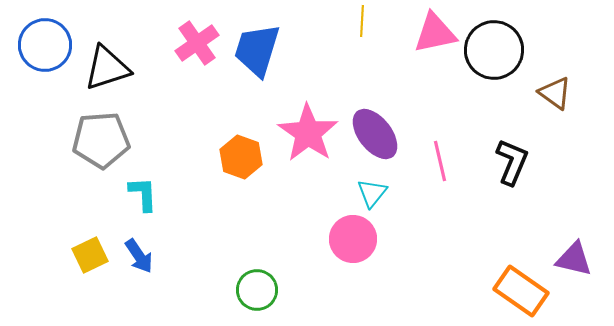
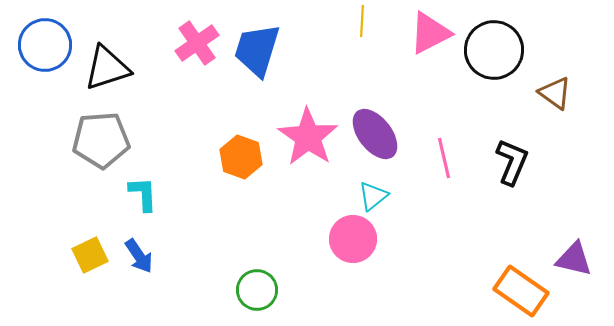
pink triangle: moved 5 px left; rotated 15 degrees counterclockwise
pink star: moved 4 px down
pink line: moved 4 px right, 3 px up
cyan triangle: moved 1 px right, 3 px down; rotated 12 degrees clockwise
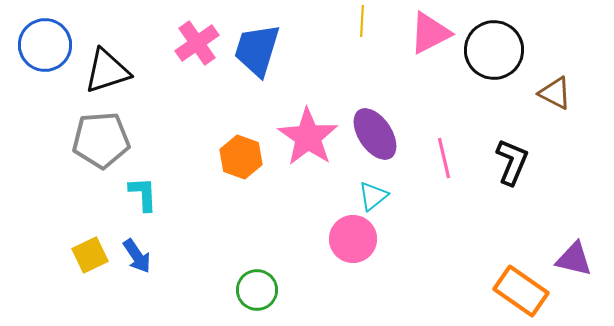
black triangle: moved 3 px down
brown triangle: rotated 9 degrees counterclockwise
purple ellipse: rotated 4 degrees clockwise
blue arrow: moved 2 px left
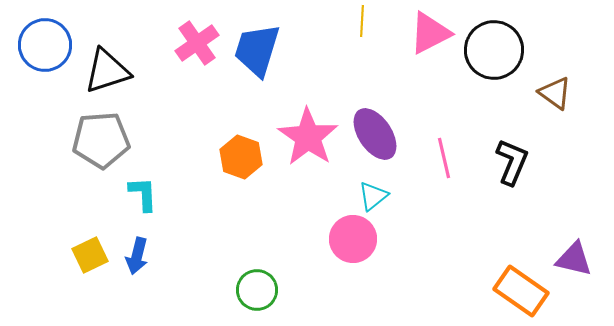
brown triangle: rotated 9 degrees clockwise
blue arrow: rotated 48 degrees clockwise
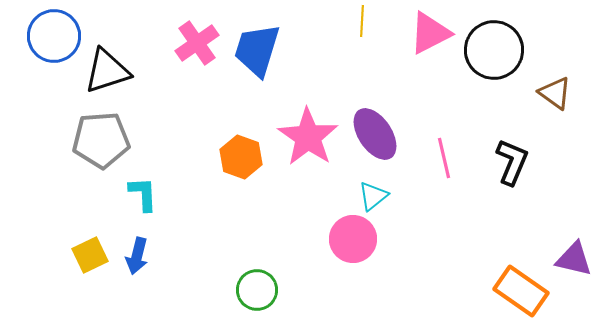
blue circle: moved 9 px right, 9 px up
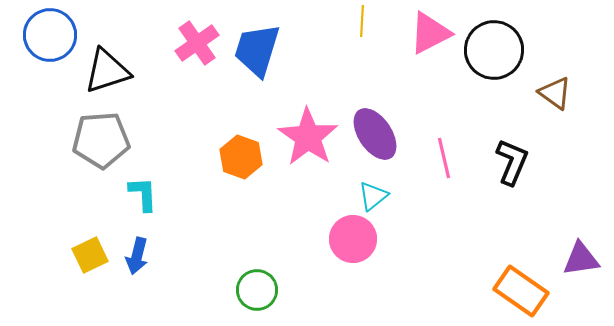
blue circle: moved 4 px left, 1 px up
purple triangle: moved 7 px right; rotated 21 degrees counterclockwise
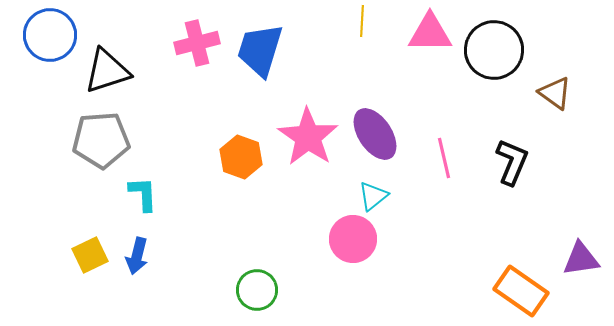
pink triangle: rotated 27 degrees clockwise
pink cross: rotated 21 degrees clockwise
blue trapezoid: moved 3 px right
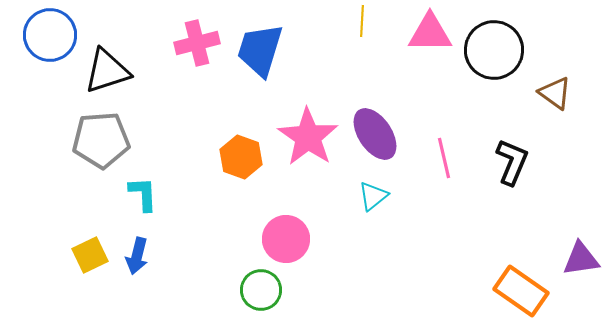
pink circle: moved 67 px left
green circle: moved 4 px right
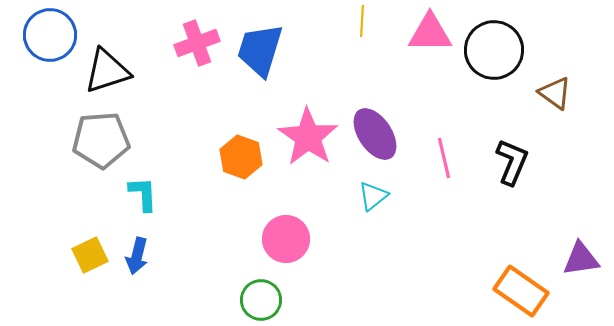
pink cross: rotated 6 degrees counterclockwise
green circle: moved 10 px down
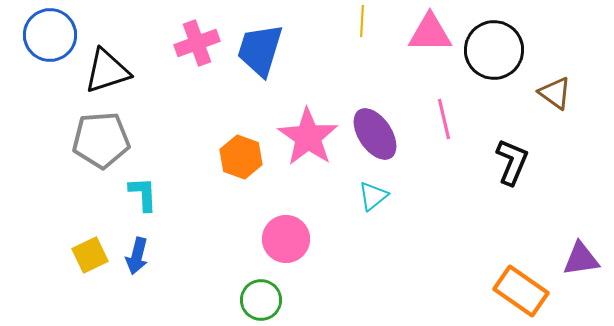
pink line: moved 39 px up
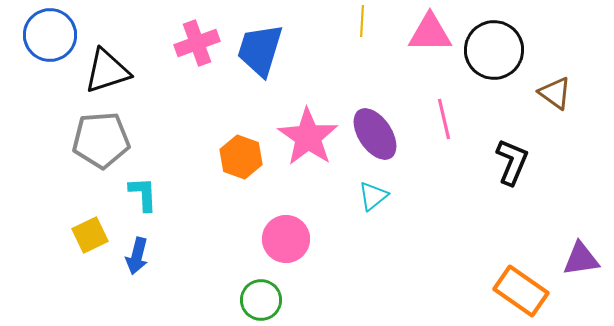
yellow square: moved 20 px up
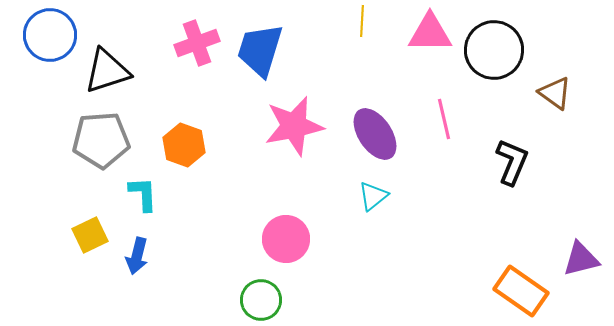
pink star: moved 14 px left, 11 px up; rotated 26 degrees clockwise
orange hexagon: moved 57 px left, 12 px up
purple triangle: rotated 6 degrees counterclockwise
